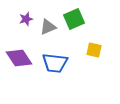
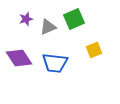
yellow square: rotated 35 degrees counterclockwise
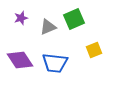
purple star: moved 5 px left, 1 px up
purple diamond: moved 1 px right, 2 px down
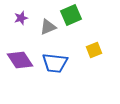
green square: moved 3 px left, 4 px up
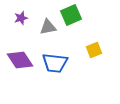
gray triangle: rotated 12 degrees clockwise
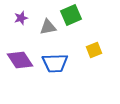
blue trapezoid: rotated 8 degrees counterclockwise
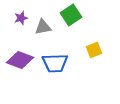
green square: rotated 10 degrees counterclockwise
gray triangle: moved 5 px left
purple diamond: rotated 36 degrees counterclockwise
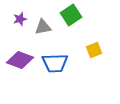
purple star: moved 1 px left, 1 px down
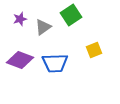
gray triangle: rotated 24 degrees counterclockwise
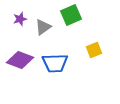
green square: rotated 10 degrees clockwise
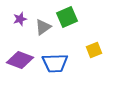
green square: moved 4 px left, 2 px down
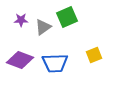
purple star: moved 1 px right, 1 px down; rotated 16 degrees clockwise
yellow square: moved 5 px down
